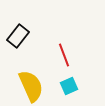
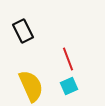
black rectangle: moved 5 px right, 5 px up; rotated 65 degrees counterclockwise
red line: moved 4 px right, 4 px down
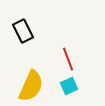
yellow semicircle: rotated 48 degrees clockwise
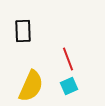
black rectangle: rotated 25 degrees clockwise
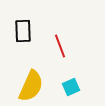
red line: moved 8 px left, 13 px up
cyan square: moved 2 px right, 1 px down
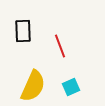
yellow semicircle: moved 2 px right
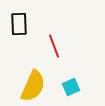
black rectangle: moved 4 px left, 7 px up
red line: moved 6 px left
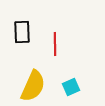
black rectangle: moved 3 px right, 8 px down
red line: moved 1 px right, 2 px up; rotated 20 degrees clockwise
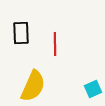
black rectangle: moved 1 px left, 1 px down
cyan square: moved 22 px right, 2 px down
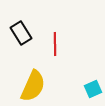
black rectangle: rotated 30 degrees counterclockwise
